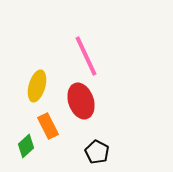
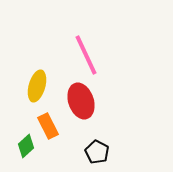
pink line: moved 1 px up
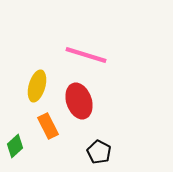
pink line: rotated 48 degrees counterclockwise
red ellipse: moved 2 px left
green diamond: moved 11 px left
black pentagon: moved 2 px right
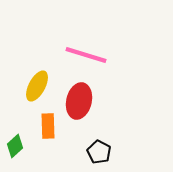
yellow ellipse: rotated 12 degrees clockwise
red ellipse: rotated 32 degrees clockwise
orange rectangle: rotated 25 degrees clockwise
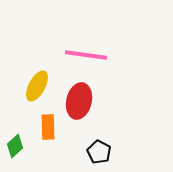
pink line: rotated 9 degrees counterclockwise
orange rectangle: moved 1 px down
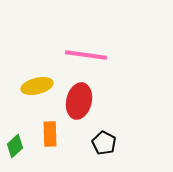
yellow ellipse: rotated 48 degrees clockwise
orange rectangle: moved 2 px right, 7 px down
black pentagon: moved 5 px right, 9 px up
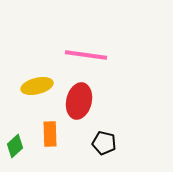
black pentagon: rotated 15 degrees counterclockwise
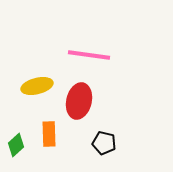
pink line: moved 3 px right
orange rectangle: moved 1 px left
green diamond: moved 1 px right, 1 px up
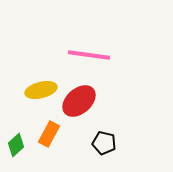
yellow ellipse: moved 4 px right, 4 px down
red ellipse: rotated 36 degrees clockwise
orange rectangle: rotated 30 degrees clockwise
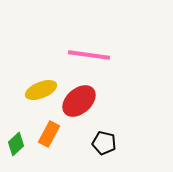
yellow ellipse: rotated 8 degrees counterclockwise
green diamond: moved 1 px up
